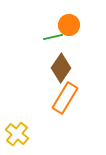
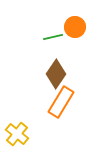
orange circle: moved 6 px right, 2 px down
brown diamond: moved 5 px left, 6 px down
orange rectangle: moved 4 px left, 4 px down
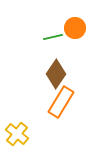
orange circle: moved 1 px down
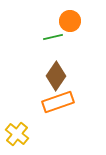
orange circle: moved 5 px left, 7 px up
brown diamond: moved 2 px down
orange rectangle: moved 3 px left; rotated 40 degrees clockwise
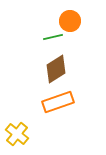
brown diamond: moved 7 px up; rotated 24 degrees clockwise
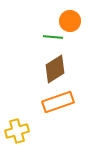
green line: rotated 18 degrees clockwise
brown diamond: moved 1 px left
yellow cross: moved 3 px up; rotated 35 degrees clockwise
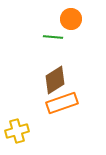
orange circle: moved 1 px right, 2 px up
brown diamond: moved 11 px down
orange rectangle: moved 4 px right, 1 px down
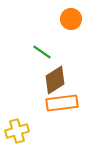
green line: moved 11 px left, 15 px down; rotated 30 degrees clockwise
orange rectangle: rotated 12 degrees clockwise
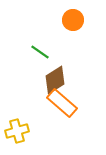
orange circle: moved 2 px right, 1 px down
green line: moved 2 px left
orange rectangle: rotated 48 degrees clockwise
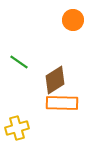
green line: moved 21 px left, 10 px down
orange rectangle: rotated 40 degrees counterclockwise
yellow cross: moved 3 px up
